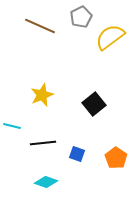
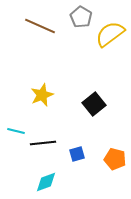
gray pentagon: rotated 15 degrees counterclockwise
yellow semicircle: moved 3 px up
cyan line: moved 4 px right, 5 px down
blue square: rotated 35 degrees counterclockwise
orange pentagon: moved 1 px left, 1 px down; rotated 20 degrees counterclockwise
cyan diamond: rotated 40 degrees counterclockwise
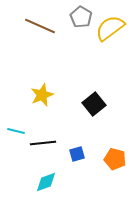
yellow semicircle: moved 6 px up
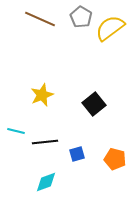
brown line: moved 7 px up
black line: moved 2 px right, 1 px up
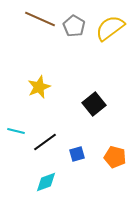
gray pentagon: moved 7 px left, 9 px down
yellow star: moved 3 px left, 8 px up
black line: rotated 30 degrees counterclockwise
orange pentagon: moved 2 px up
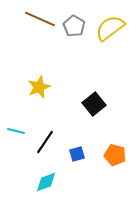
black line: rotated 20 degrees counterclockwise
orange pentagon: moved 2 px up
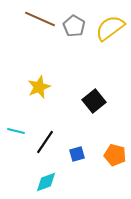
black square: moved 3 px up
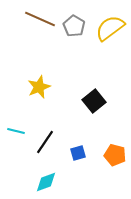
blue square: moved 1 px right, 1 px up
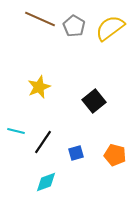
black line: moved 2 px left
blue square: moved 2 px left
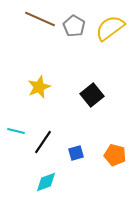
black square: moved 2 px left, 6 px up
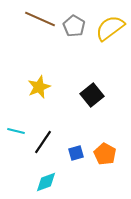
orange pentagon: moved 10 px left, 1 px up; rotated 15 degrees clockwise
